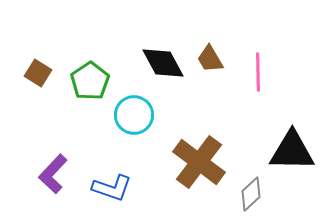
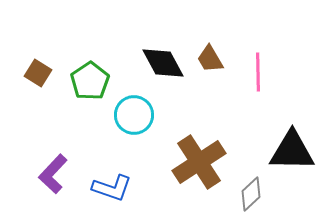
brown cross: rotated 20 degrees clockwise
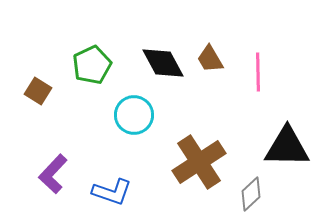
brown square: moved 18 px down
green pentagon: moved 2 px right, 16 px up; rotated 9 degrees clockwise
black triangle: moved 5 px left, 4 px up
blue L-shape: moved 4 px down
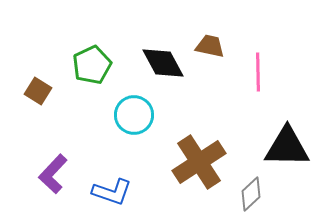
brown trapezoid: moved 13 px up; rotated 132 degrees clockwise
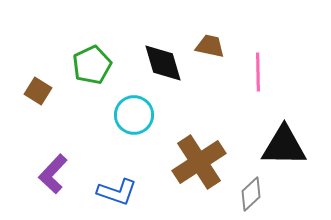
black diamond: rotated 12 degrees clockwise
black triangle: moved 3 px left, 1 px up
blue L-shape: moved 5 px right
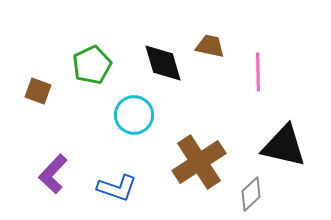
brown square: rotated 12 degrees counterclockwise
black triangle: rotated 12 degrees clockwise
blue L-shape: moved 4 px up
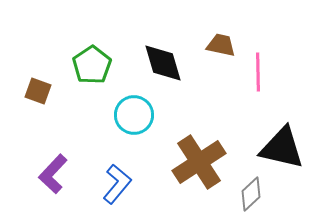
brown trapezoid: moved 11 px right, 1 px up
green pentagon: rotated 9 degrees counterclockwise
black triangle: moved 2 px left, 2 px down
blue L-shape: moved 4 px up; rotated 69 degrees counterclockwise
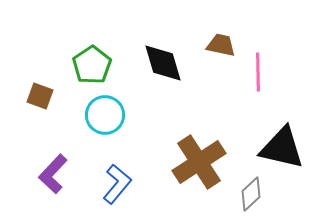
brown square: moved 2 px right, 5 px down
cyan circle: moved 29 px left
